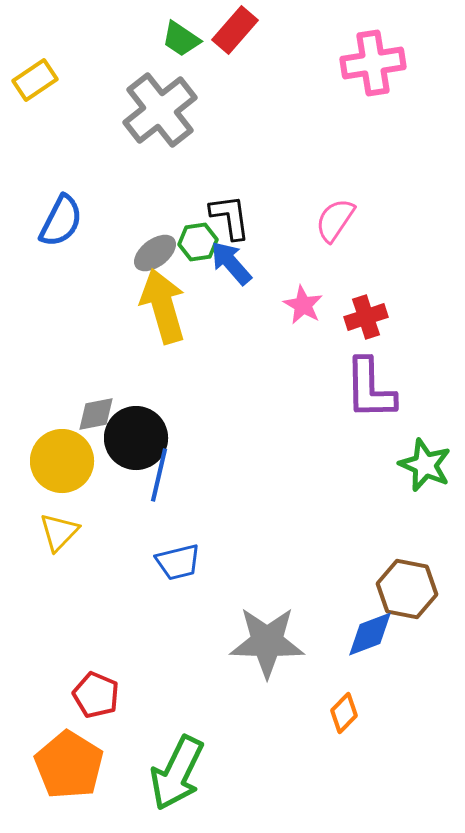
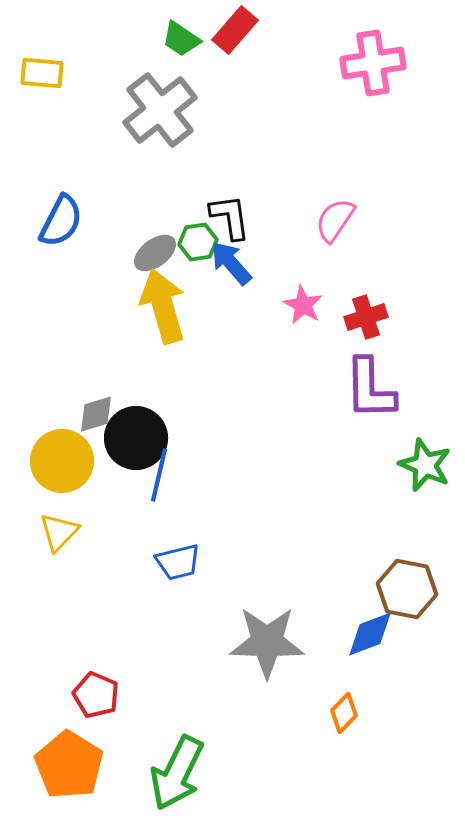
yellow rectangle: moved 7 px right, 7 px up; rotated 39 degrees clockwise
gray diamond: rotated 6 degrees counterclockwise
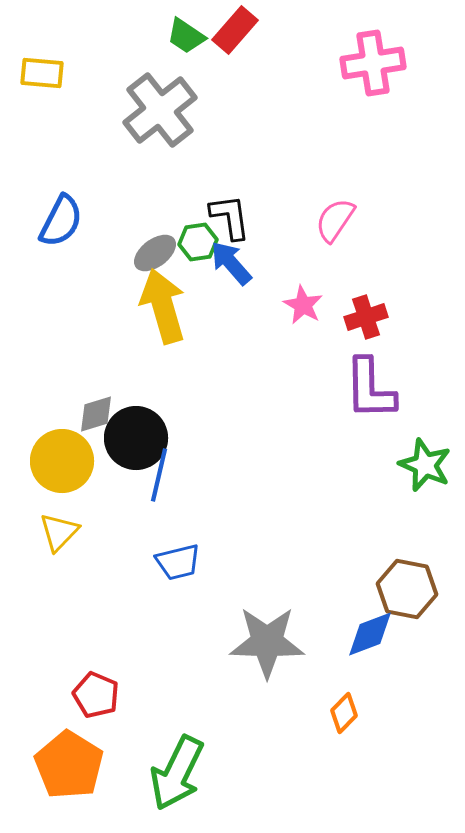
green trapezoid: moved 5 px right, 3 px up
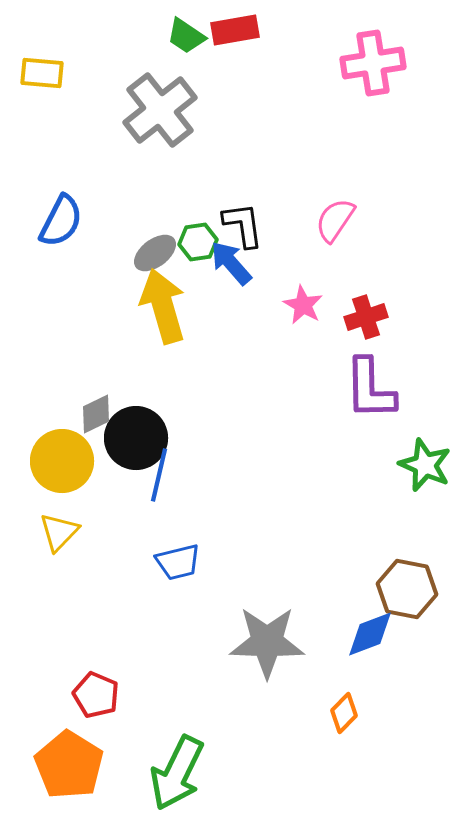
red rectangle: rotated 39 degrees clockwise
black L-shape: moved 13 px right, 8 px down
gray diamond: rotated 9 degrees counterclockwise
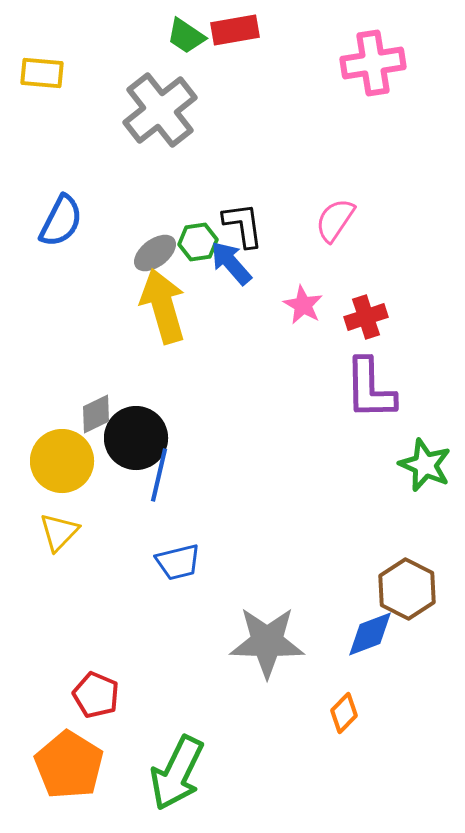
brown hexagon: rotated 16 degrees clockwise
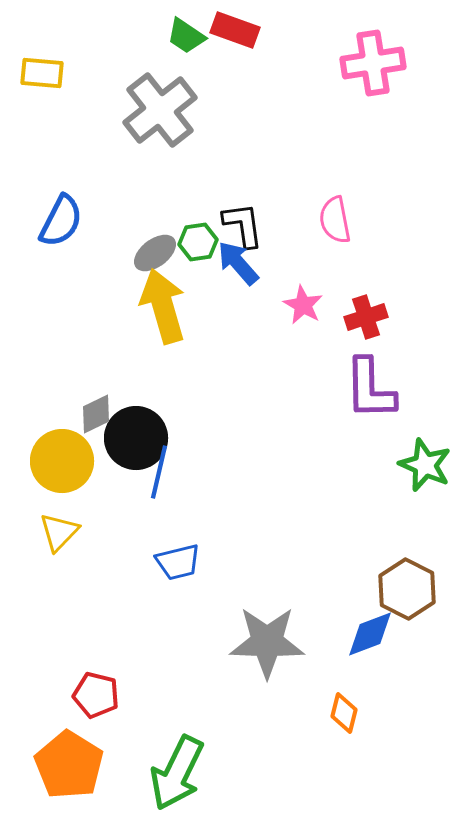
red rectangle: rotated 30 degrees clockwise
pink semicircle: rotated 45 degrees counterclockwise
blue arrow: moved 7 px right
blue line: moved 3 px up
red pentagon: rotated 9 degrees counterclockwise
orange diamond: rotated 30 degrees counterclockwise
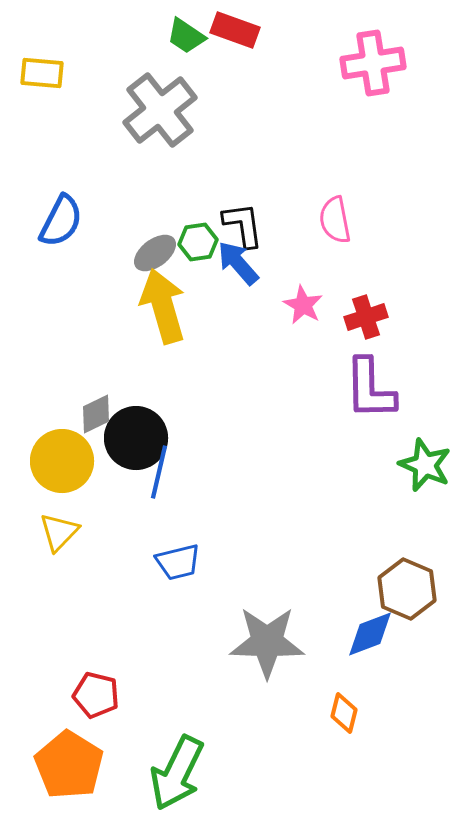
brown hexagon: rotated 4 degrees counterclockwise
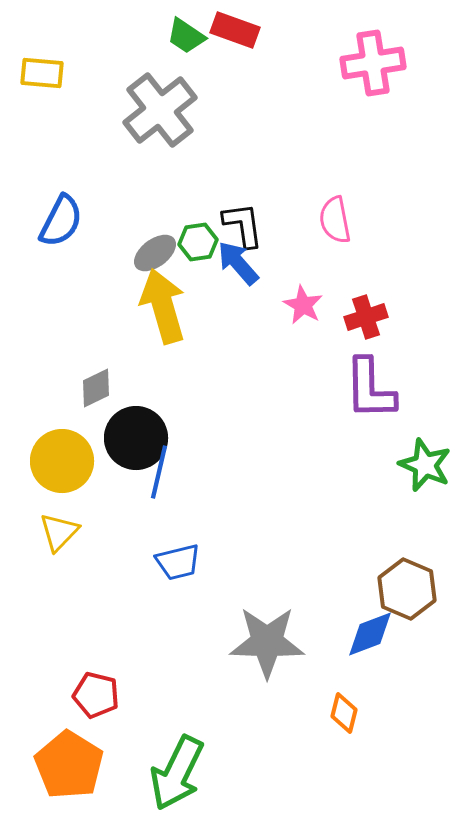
gray diamond: moved 26 px up
